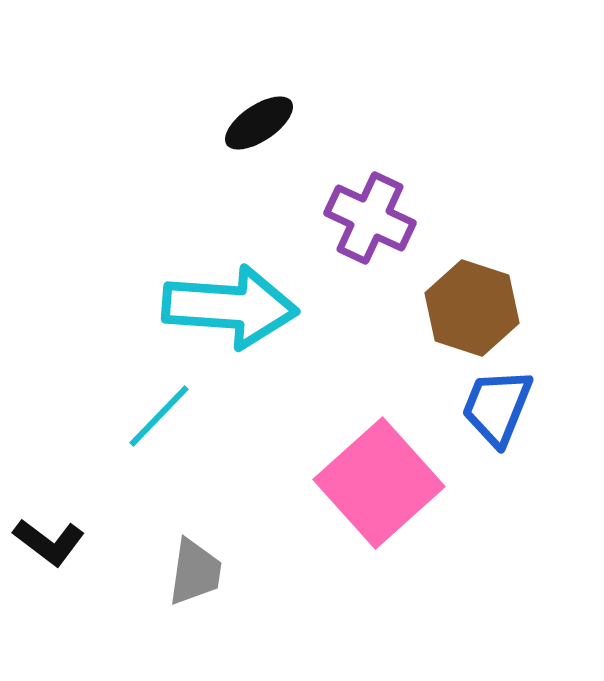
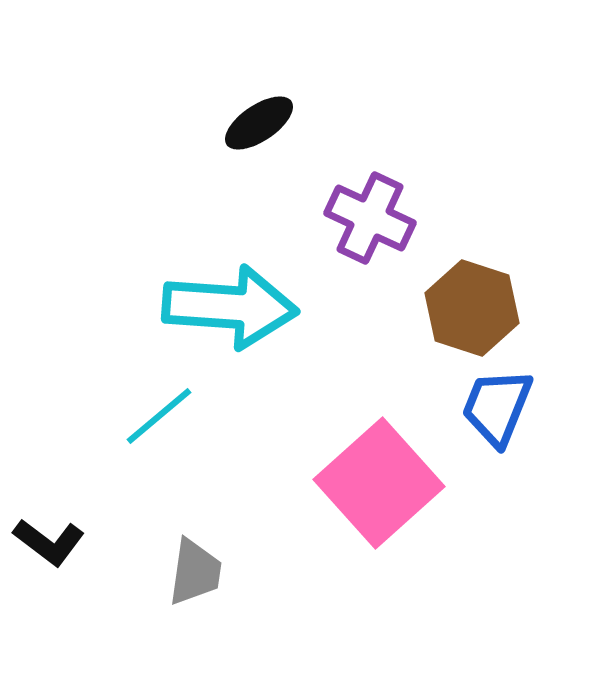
cyan line: rotated 6 degrees clockwise
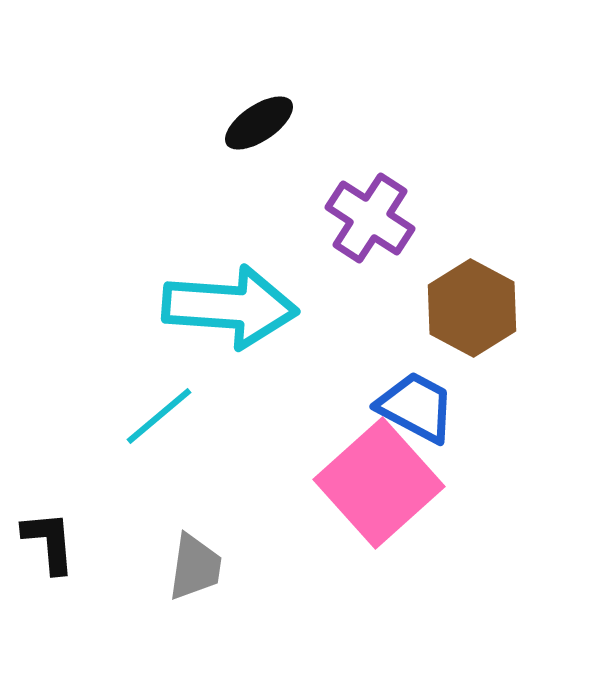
purple cross: rotated 8 degrees clockwise
brown hexagon: rotated 10 degrees clockwise
blue trapezoid: moved 81 px left; rotated 96 degrees clockwise
black L-shape: rotated 132 degrees counterclockwise
gray trapezoid: moved 5 px up
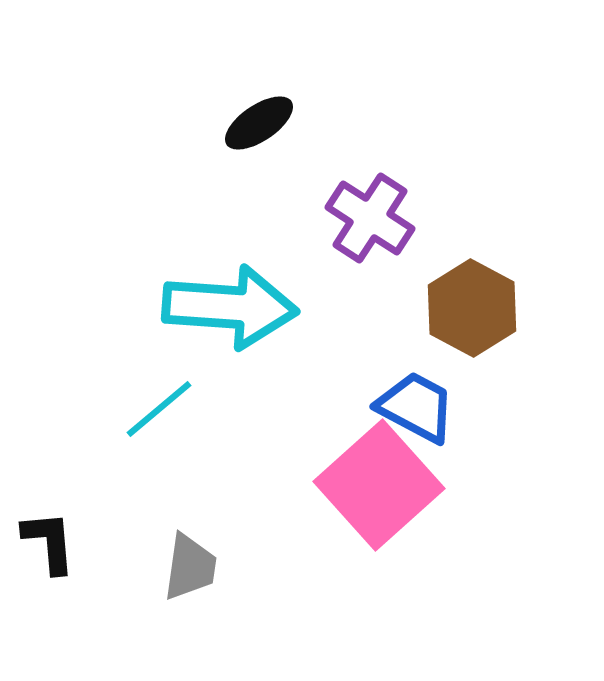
cyan line: moved 7 px up
pink square: moved 2 px down
gray trapezoid: moved 5 px left
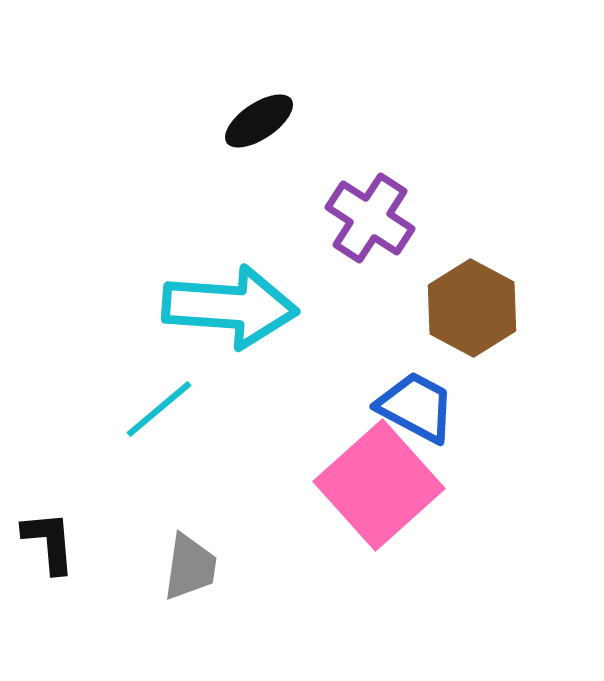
black ellipse: moved 2 px up
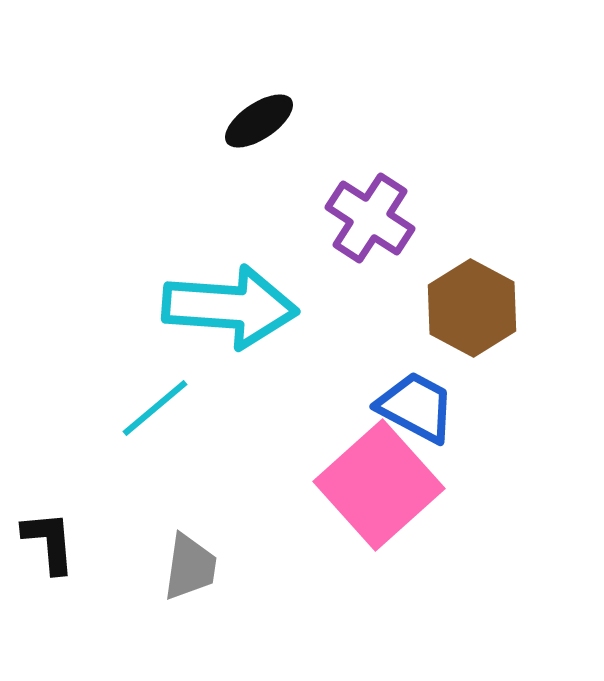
cyan line: moved 4 px left, 1 px up
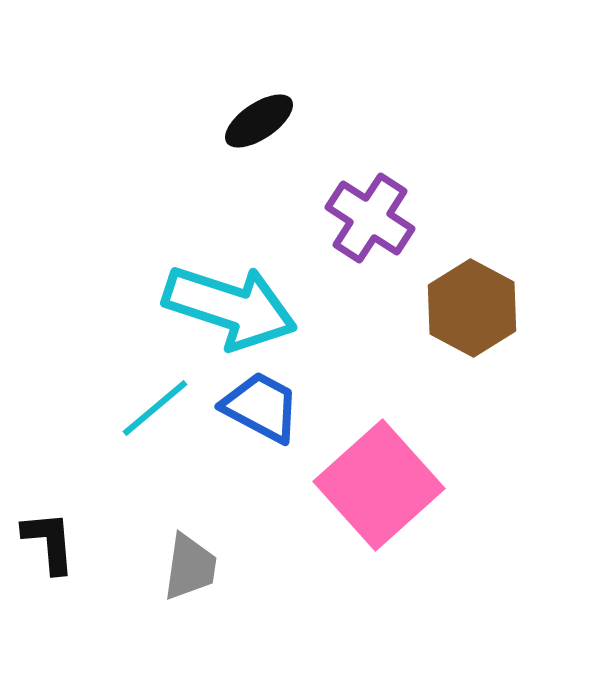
cyan arrow: rotated 14 degrees clockwise
blue trapezoid: moved 155 px left
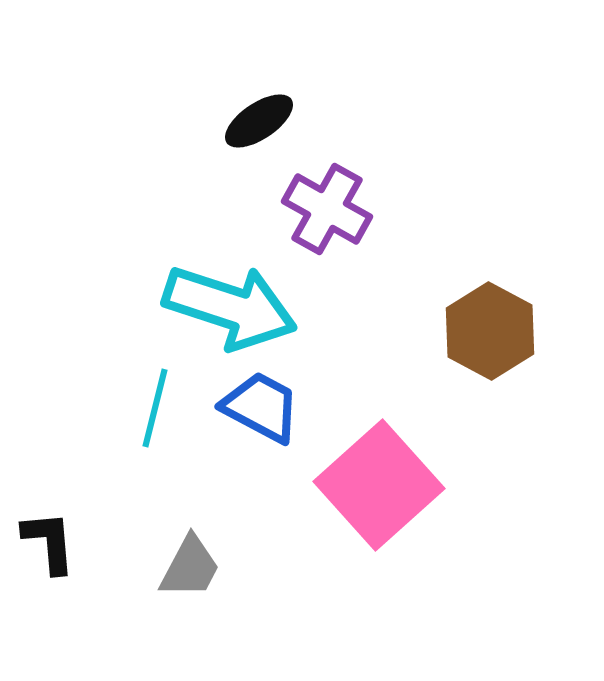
purple cross: moved 43 px left, 9 px up; rotated 4 degrees counterclockwise
brown hexagon: moved 18 px right, 23 px down
cyan line: rotated 36 degrees counterclockwise
gray trapezoid: rotated 20 degrees clockwise
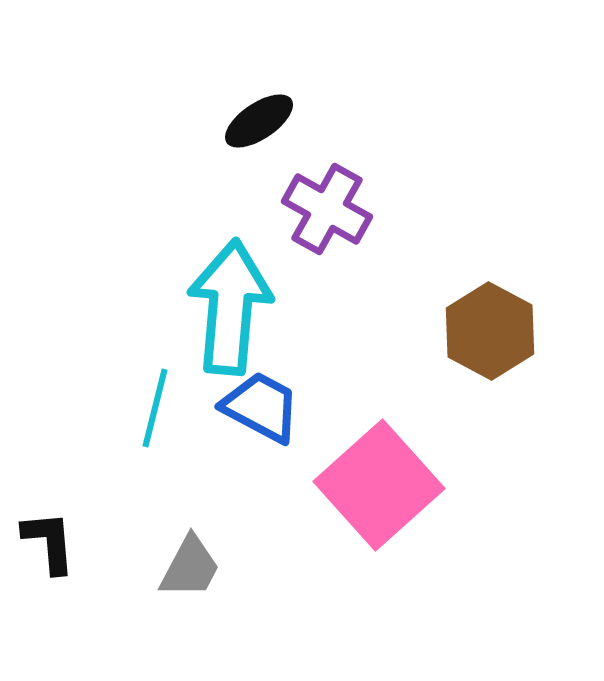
cyan arrow: rotated 103 degrees counterclockwise
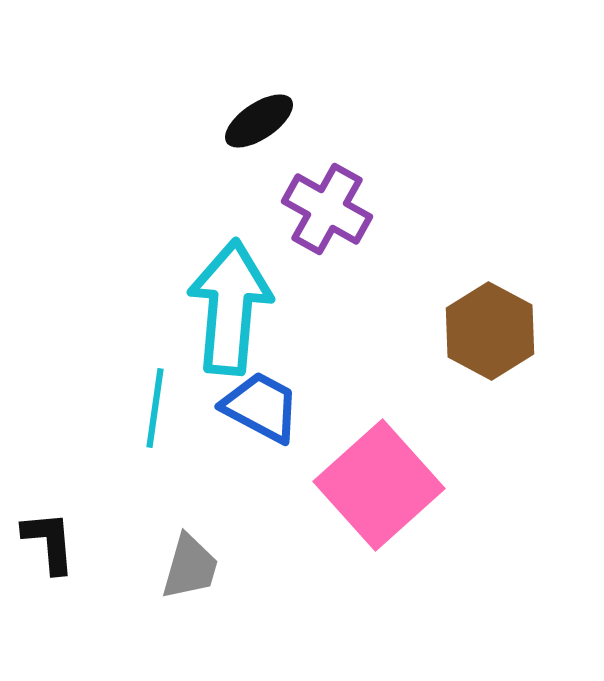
cyan line: rotated 6 degrees counterclockwise
gray trapezoid: rotated 12 degrees counterclockwise
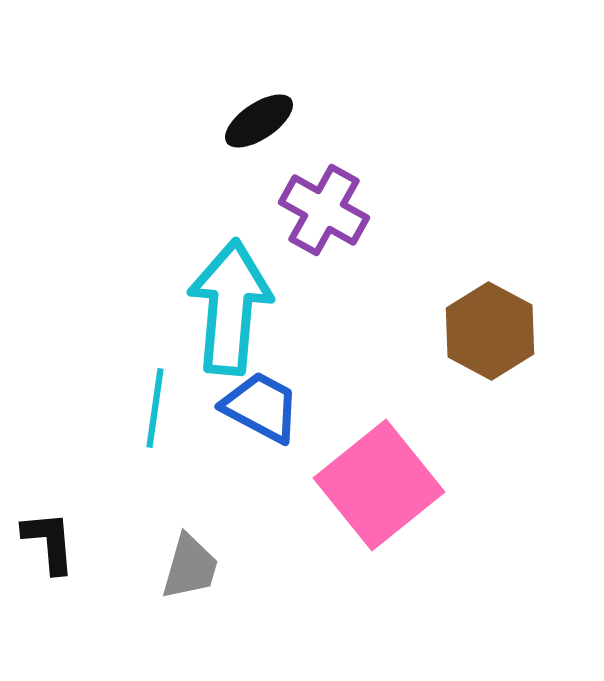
purple cross: moved 3 px left, 1 px down
pink square: rotated 3 degrees clockwise
